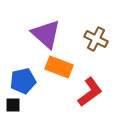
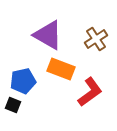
purple triangle: moved 2 px right, 1 px down; rotated 12 degrees counterclockwise
brown cross: rotated 30 degrees clockwise
orange rectangle: moved 2 px right, 2 px down
black square: rotated 21 degrees clockwise
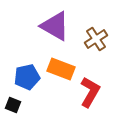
purple triangle: moved 7 px right, 9 px up
blue pentagon: moved 4 px right, 4 px up
red L-shape: rotated 24 degrees counterclockwise
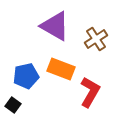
blue pentagon: moved 1 px left, 1 px up
black square: rotated 14 degrees clockwise
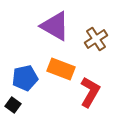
blue pentagon: moved 1 px left, 2 px down
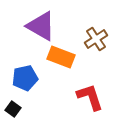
purple triangle: moved 14 px left
orange rectangle: moved 12 px up
red L-shape: moved 5 px down; rotated 48 degrees counterclockwise
black square: moved 4 px down
